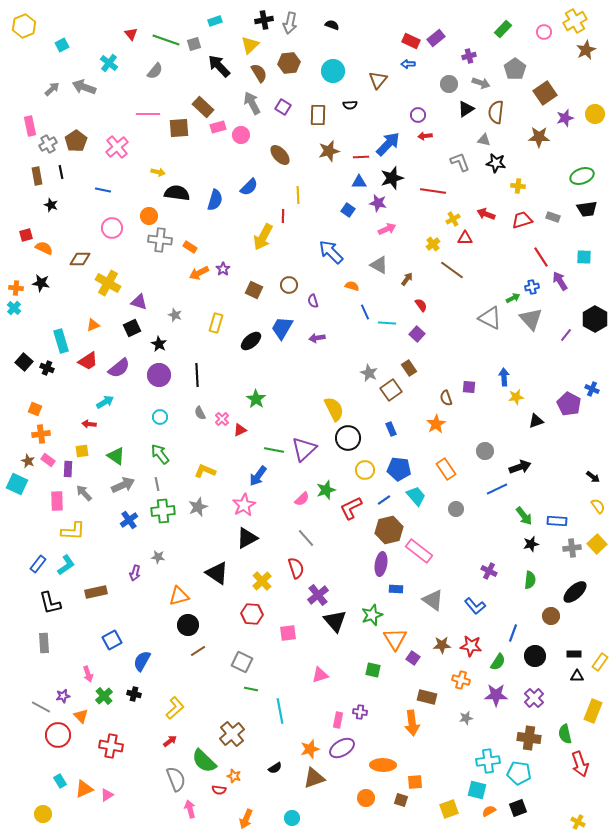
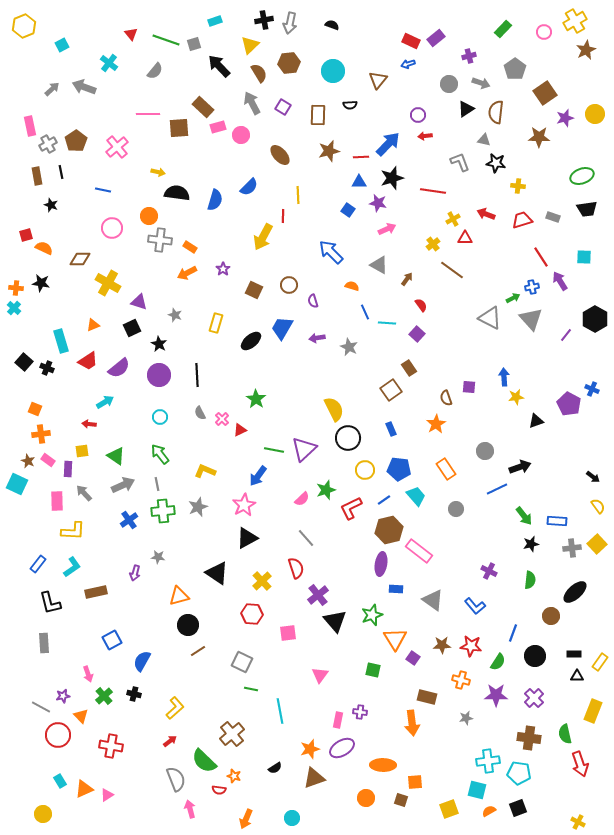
blue arrow at (408, 64): rotated 16 degrees counterclockwise
orange arrow at (199, 273): moved 12 px left
gray star at (369, 373): moved 20 px left, 26 px up
cyan L-shape at (66, 565): moved 6 px right, 2 px down
pink triangle at (320, 675): rotated 36 degrees counterclockwise
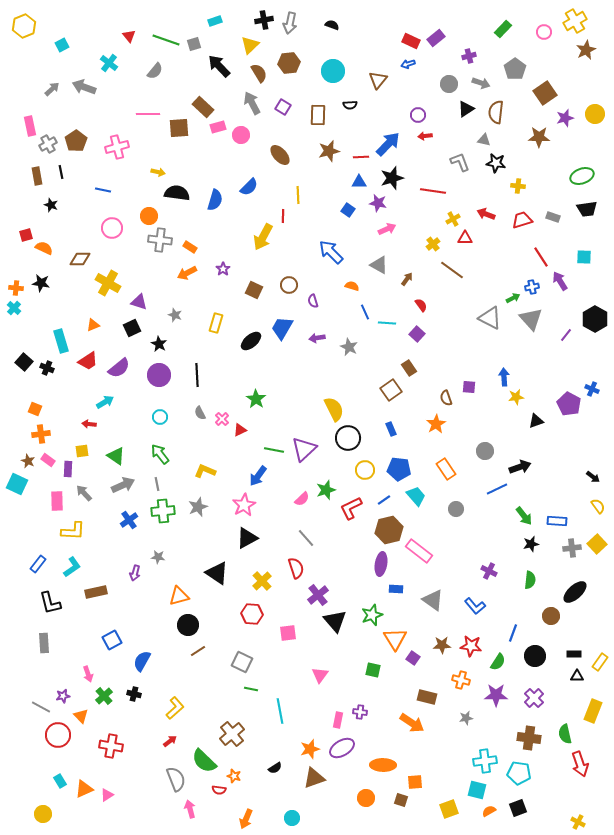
red triangle at (131, 34): moved 2 px left, 2 px down
pink cross at (117, 147): rotated 25 degrees clockwise
orange arrow at (412, 723): rotated 50 degrees counterclockwise
cyan cross at (488, 761): moved 3 px left
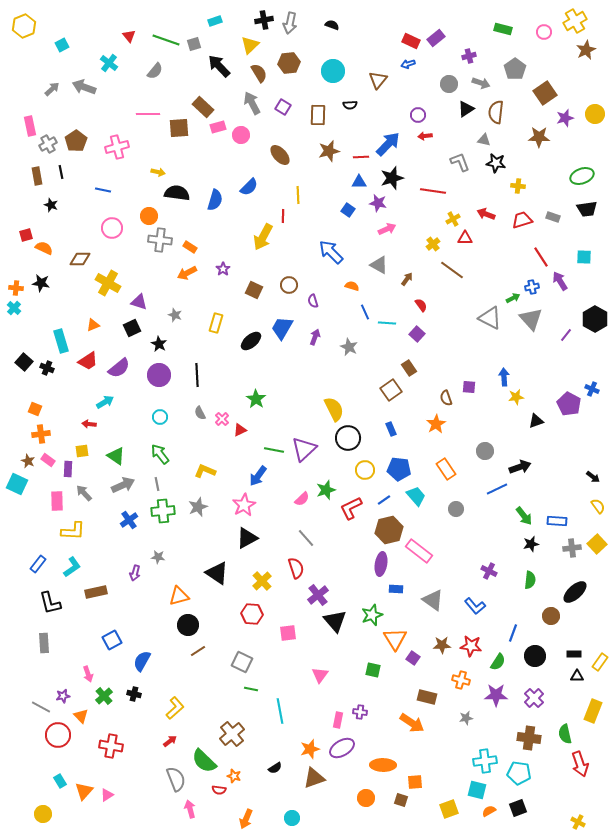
green rectangle at (503, 29): rotated 60 degrees clockwise
purple arrow at (317, 338): moved 2 px left, 1 px up; rotated 119 degrees clockwise
orange triangle at (84, 789): moved 2 px down; rotated 24 degrees counterclockwise
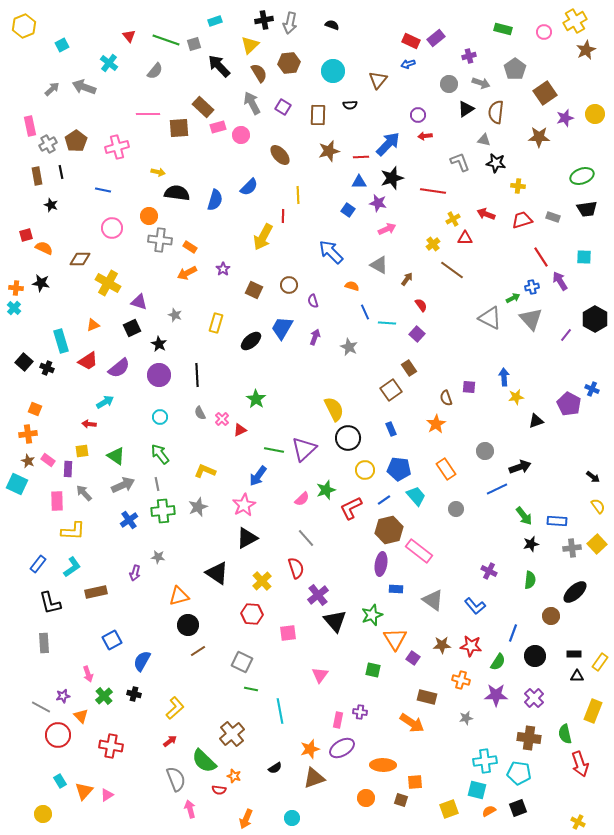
orange cross at (41, 434): moved 13 px left
